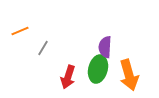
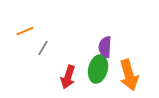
orange line: moved 5 px right
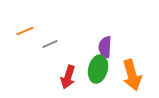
gray line: moved 7 px right, 4 px up; rotated 35 degrees clockwise
orange arrow: moved 3 px right
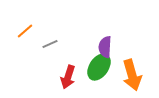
orange line: rotated 18 degrees counterclockwise
green ellipse: moved 1 px right, 2 px up; rotated 20 degrees clockwise
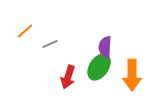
orange arrow: rotated 16 degrees clockwise
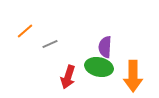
green ellipse: rotated 68 degrees clockwise
orange arrow: moved 1 px right, 1 px down
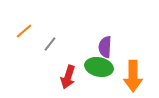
orange line: moved 1 px left
gray line: rotated 28 degrees counterclockwise
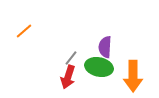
gray line: moved 21 px right, 14 px down
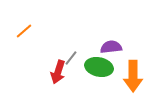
purple semicircle: moved 6 px right; rotated 80 degrees clockwise
red arrow: moved 10 px left, 5 px up
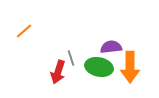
gray line: rotated 56 degrees counterclockwise
orange arrow: moved 3 px left, 9 px up
